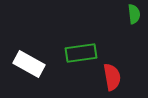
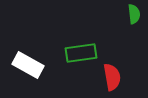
white rectangle: moved 1 px left, 1 px down
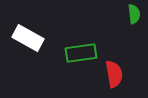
white rectangle: moved 27 px up
red semicircle: moved 2 px right, 3 px up
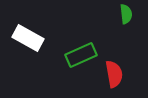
green semicircle: moved 8 px left
green rectangle: moved 2 px down; rotated 16 degrees counterclockwise
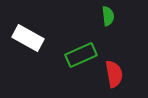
green semicircle: moved 18 px left, 2 px down
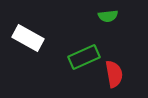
green semicircle: rotated 90 degrees clockwise
green rectangle: moved 3 px right, 2 px down
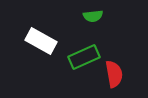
green semicircle: moved 15 px left
white rectangle: moved 13 px right, 3 px down
